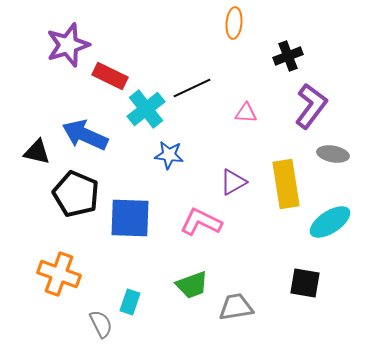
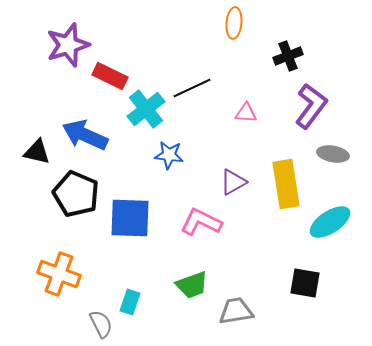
gray trapezoid: moved 4 px down
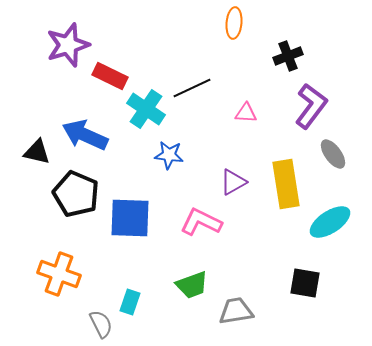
cyan cross: rotated 18 degrees counterclockwise
gray ellipse: rotated 44 degrees clockwise
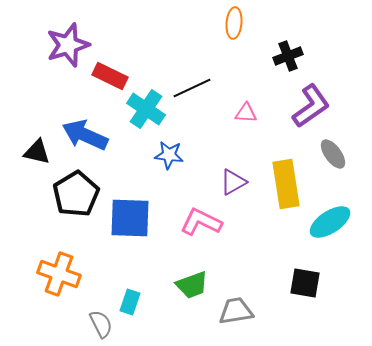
purple L-shape: rotated 18 degrees clockwise
black pentagon: rotated 18 degrees clockwise
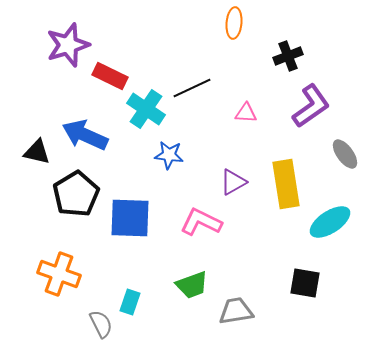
gray ellipse: moved 12 px right
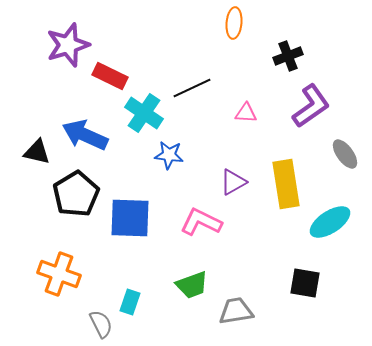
cyan cross: moved 2 px left, 4 px down
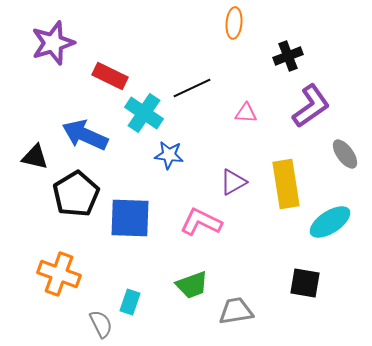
purple star: moved 15 px left, 2 px up
black triangle: moved 2 px left, 5 px down
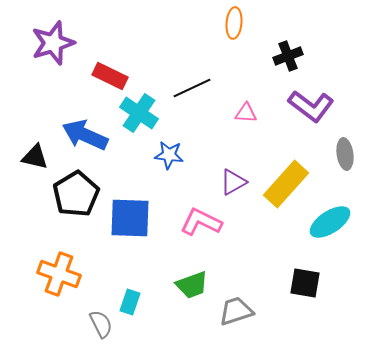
purple L-shape: rotated 72 degrees clockwise
cyan cross: moved 5 px left
gray ellipse: rotated 28 degrees clockwise
yellow rectangle: rotated 51 degrees clockwise
gray trapezoid: rotated 9 degrees counterclockwise
